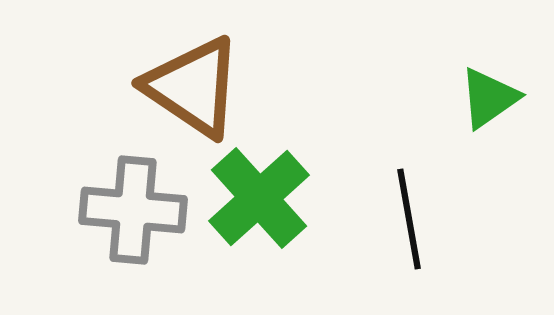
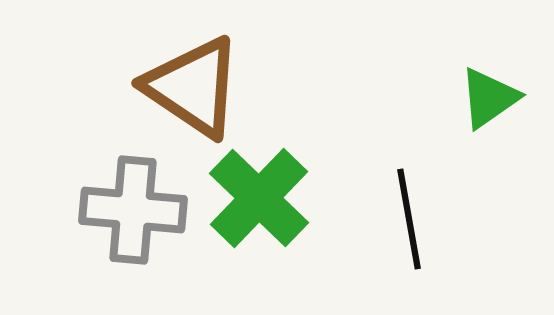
green cross: rotated 4 degrees counterclockwise
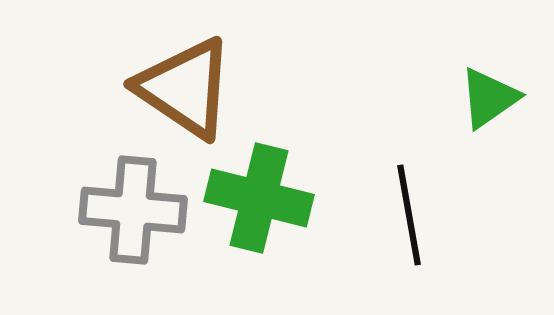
brown triangle: moved 8 px left, 1 px down
green cross: rotated 30 degrees counterclockwise
black line: moved 4 px up
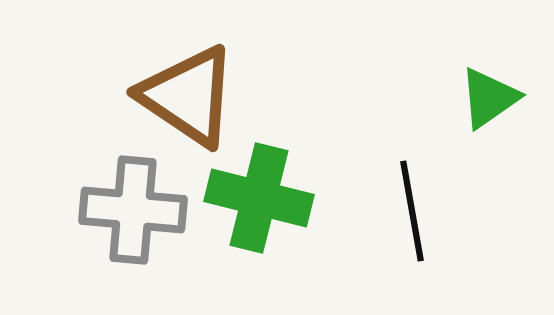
brown triangle: moved 3 px right, 8 px down
black line: moved 3 px right, 4 px up
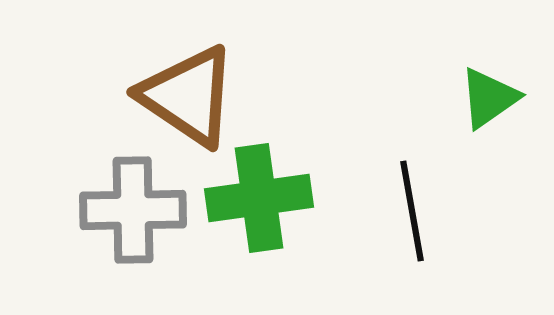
green cross: rotated 22 degrees counterclockwise
gray cross: rotated 6 degrees counterclockwise
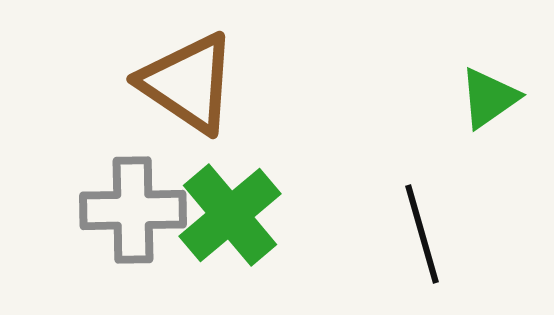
brown triangle: moved 13 px up
green cross: moved 29 px left, 17 px down; rotated 32 degrees counterclockwise
black line: moved 10 px right, 23 px down; rotated 6 degrees counterclockwise
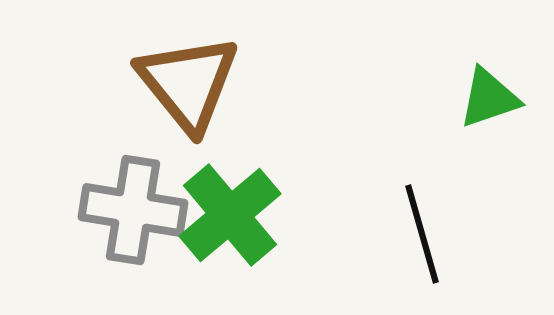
brown triangle: rotated 17 degrees clockwise
green triangle: rotated 16 degrees clockwise
gray cross: rotated 10 degrees clockwise
